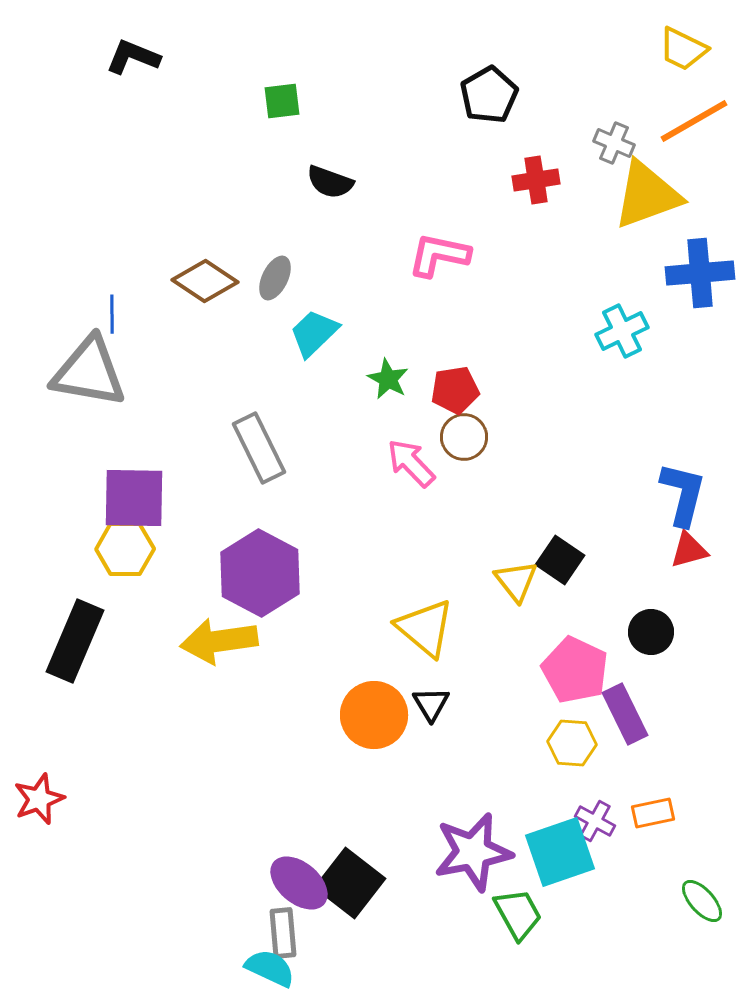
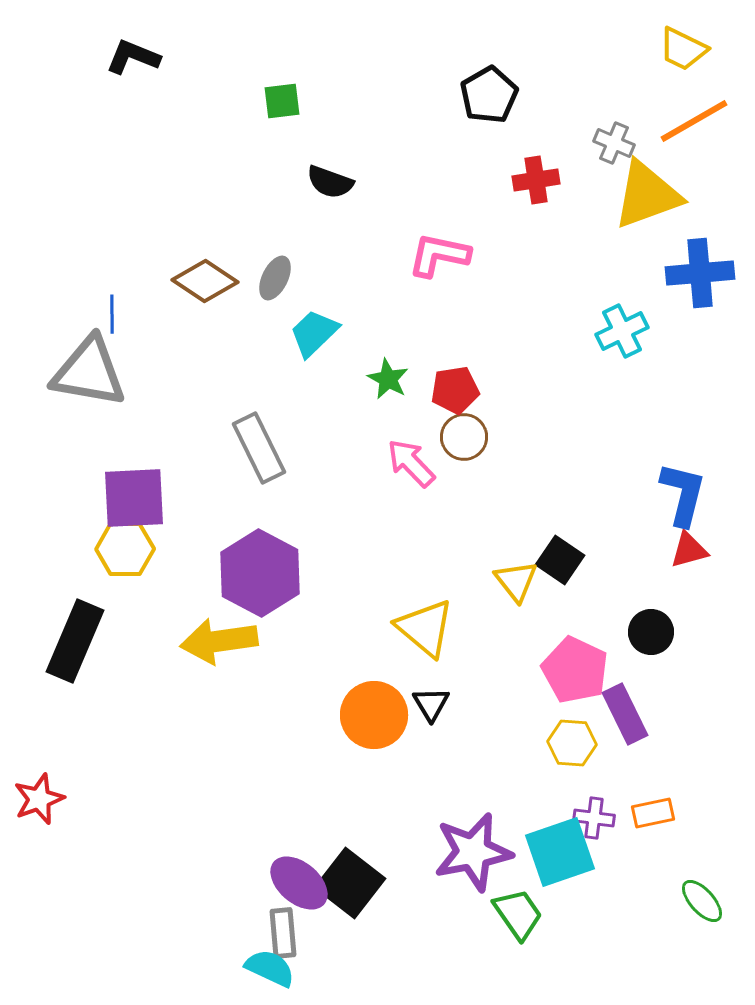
purple square at (134, 498): rotated 4 degrees counterclockwise
purple cross at (595, 821): moved 1 px left, 3 px up; rotated 21 degrees counterclockwise
green trapezoid at (518, 914): rotated 6 degrees counterclockwise
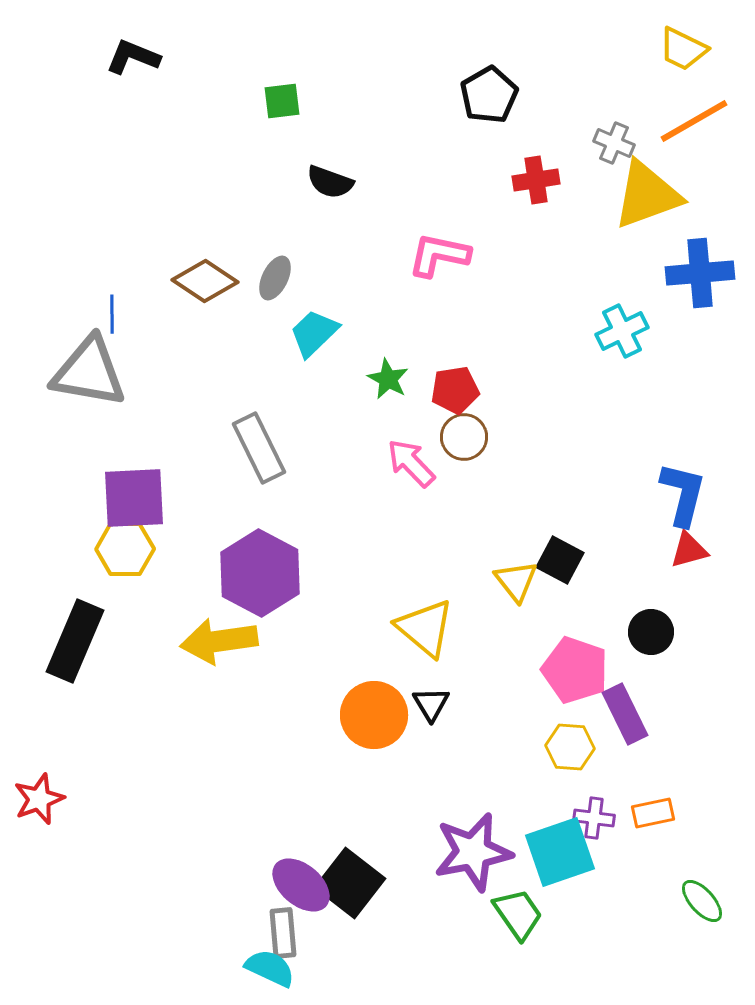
black square at (560, 560): rotated 6 degrees counterclockwise
pink pentagon at (575, 670): rotated 6 degrees counterclockwise
yellow hexagon at (572, 743): moved 2 px left, 4 px down
purple ellipse at (299, 883): moved 2 px right, 2 px down
